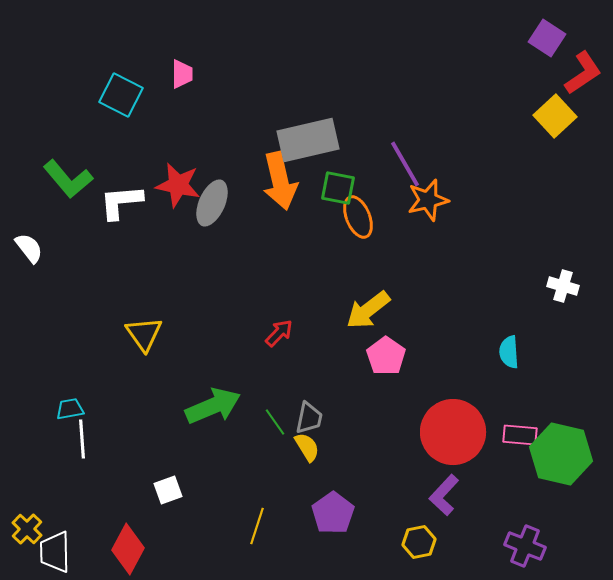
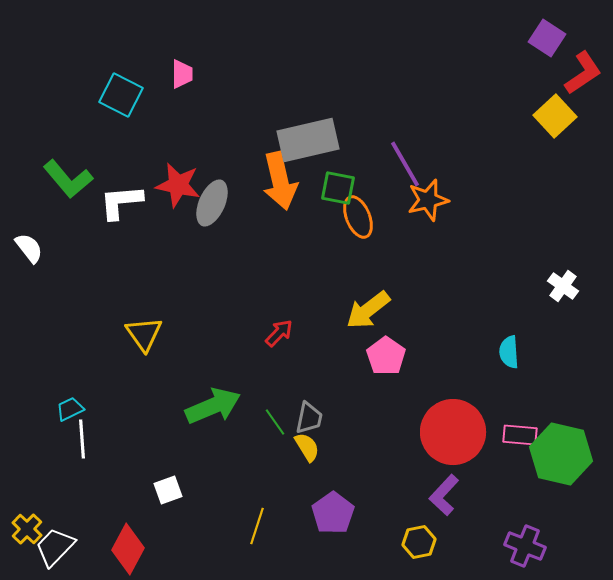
white cross: rotated 20 degrees clockwise
cyan trapezoid: rotated 16 degrees counterclockwise
white trapezoid: moved 5 px up; rotated 45 degrees clockwise
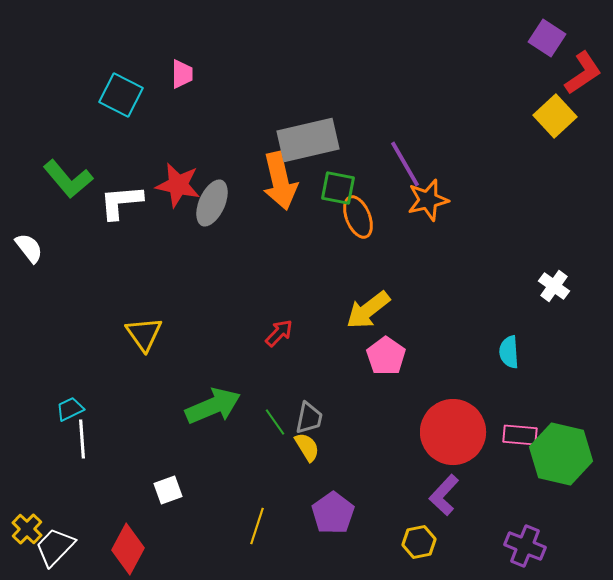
white cross: moved 9 px left
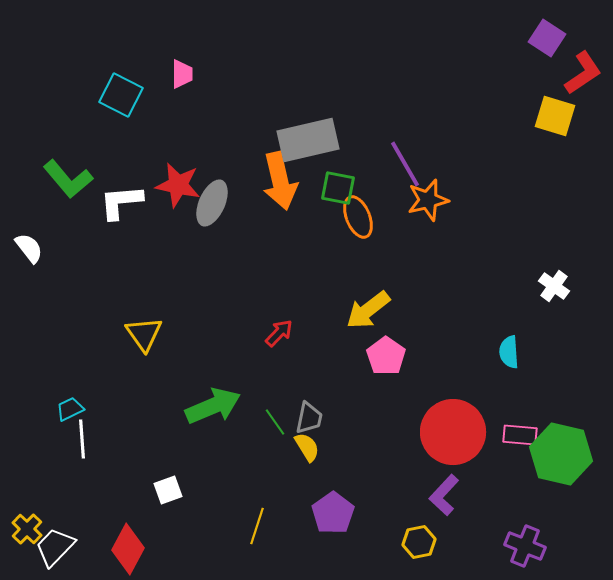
yellow square: rotated 30 degrees counterclockwise
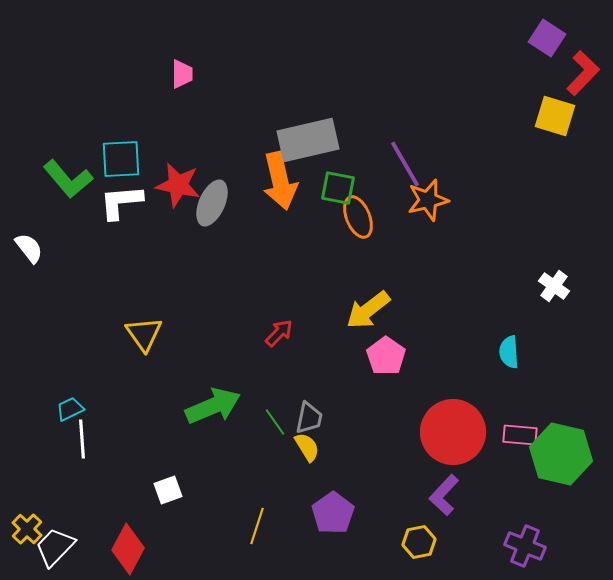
red L-shape: rotated 12 degrees counterclockwise
cyan square: moved 64 px down; rotated 30 degrees counterclockwise
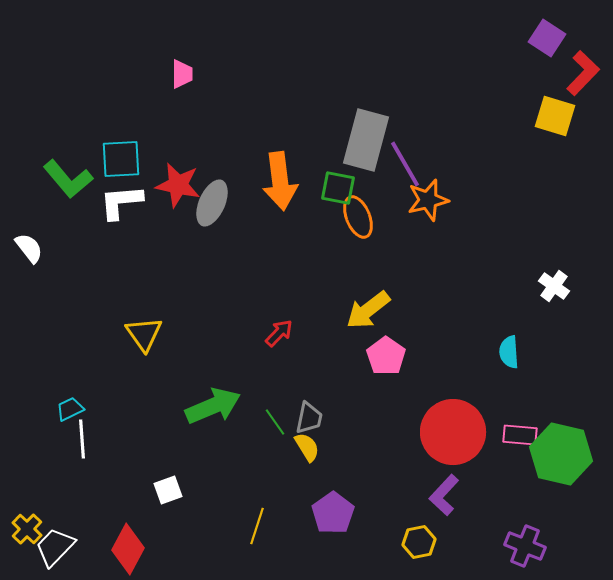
gray rectangle: moved 58 px right; rotated 62 degrees counterclockwise
orange arrow: rotated 6 degrees clockwise
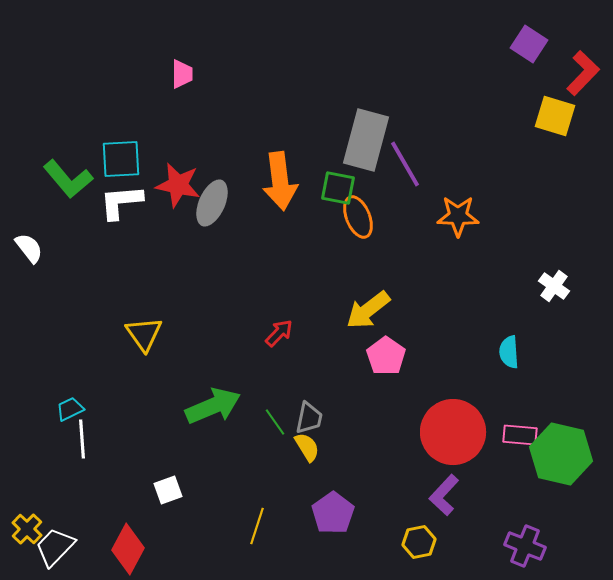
purple square: moved 18 px left, 6 px down
orange star: moved 30 px right, 16 px down; rotated 15 degrees clockwise
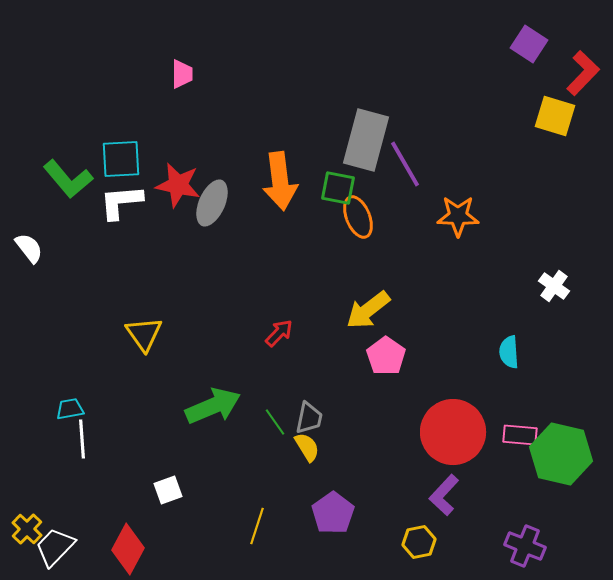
cyan trapezoid: rotated 16 degrees clockwise
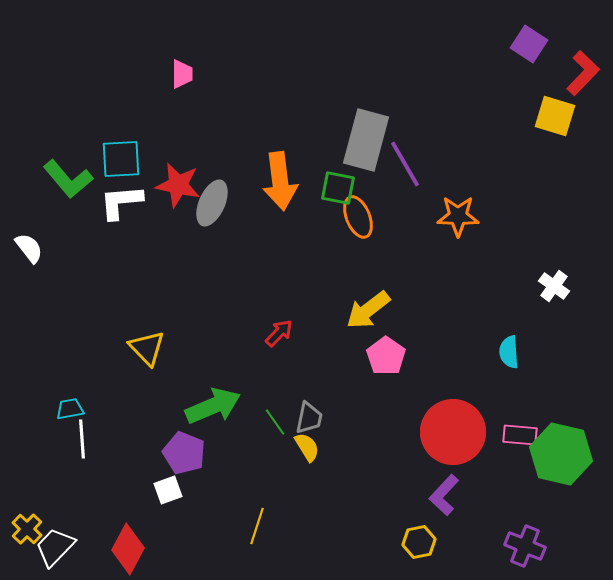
yellow triangle: moved 3 px right, 14 px down; rotated 9 degrees counterclockwise
purple pentagon: moved 149 px left, 60 px up; rotated 15 degrees counterclockwise
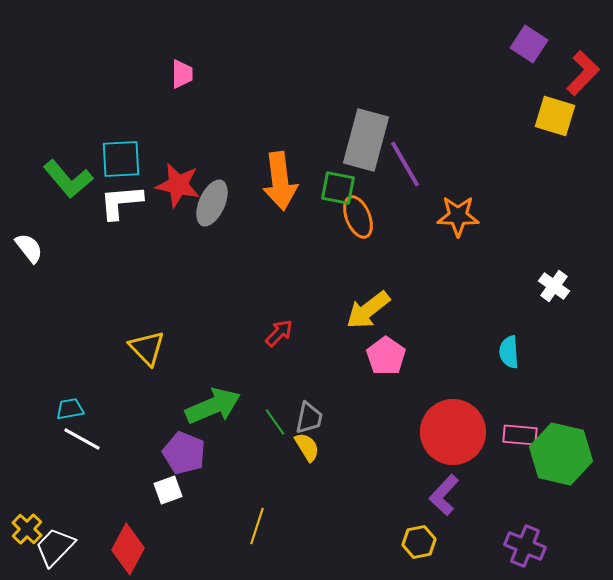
white line: rotated 57 degrees counterclockwise
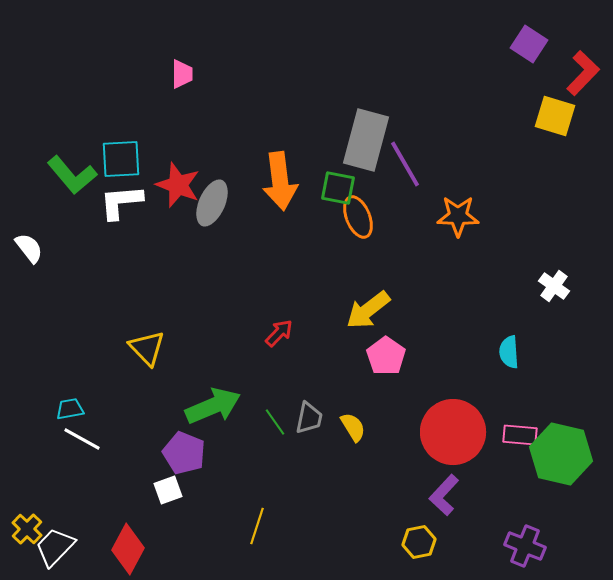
green L-shape: moved 4 px right, 4 px up
red star: rotated 9 degrees clockwise
yellow semicircle: moved 46 px right, 20 px up
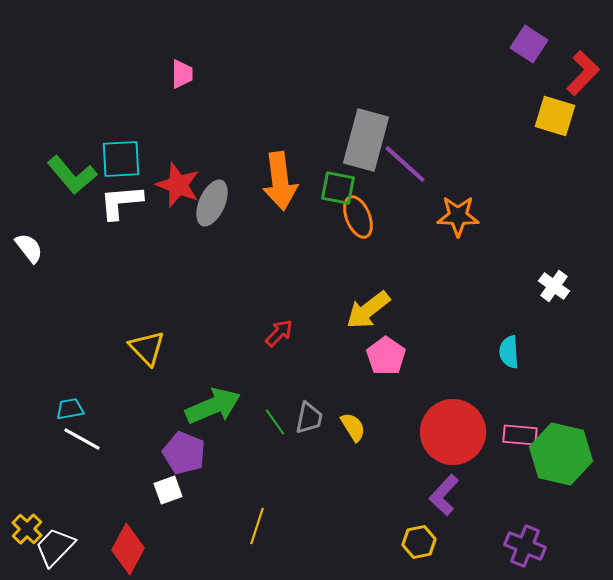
purple line: rotated 18 degrees counterclockwise
